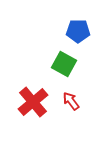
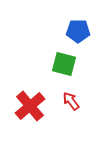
green square: rotated 15 degrees counterclockwise
red cross: moved 3 px left, 4 px down
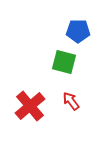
green square: moved 2 px up
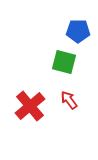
red arrow: moved 2 px left, 1 px up
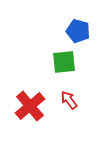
blue pentagon: rotated 15 degrees clockwise
green square: rotated 20 degrees counterclockwise
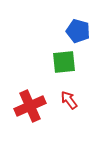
red cross: rotated 16 degrees clockwise
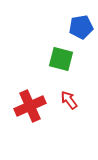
blue pentagon: moved 3 px right, 4 px up; rotated 25 degrees counterclockwise
green square: moved 3 px left, 3 px up; rotated 20 degrees clockwise
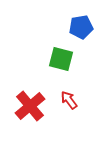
red cross: rotated 16 degrees counterclockwise
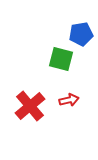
blue pentagon: moved 7 px down
red arrow: rotated 114 degrees clockwise
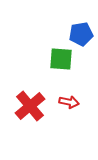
green square: rotated 10 degrees counterclockwise
red arrow: moved 2 px down; rotated 24 degrees clockwise
